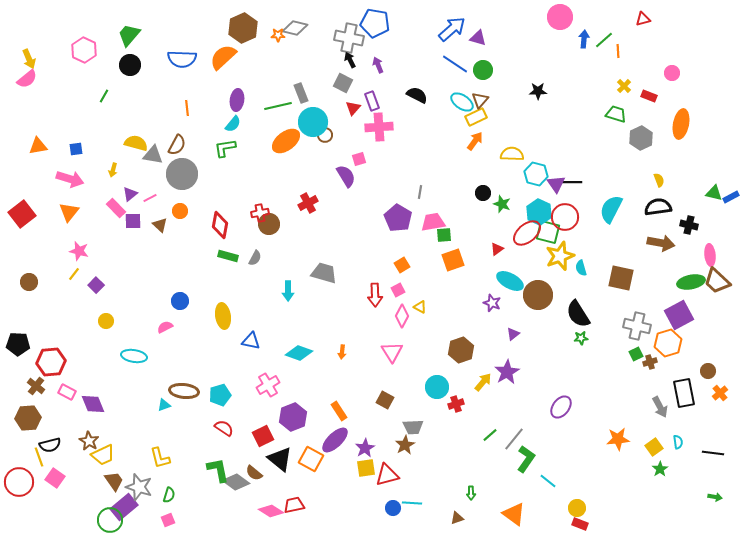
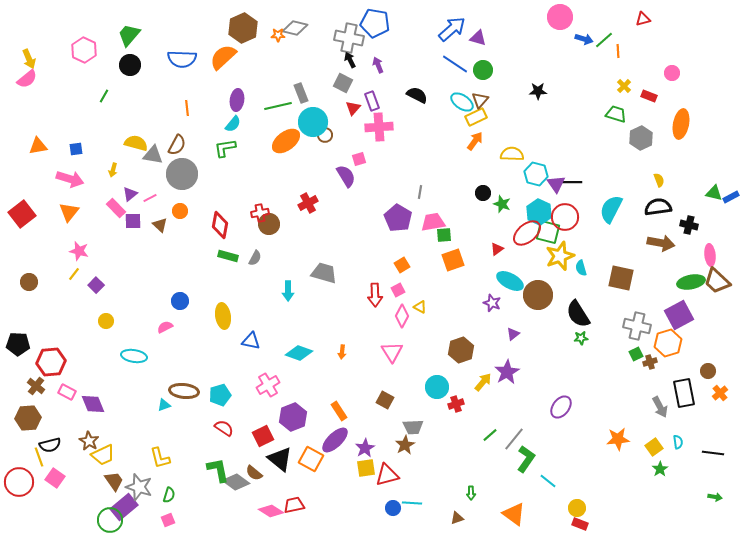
blue arrow at (584, 39): rotated 102 degrees clockwise
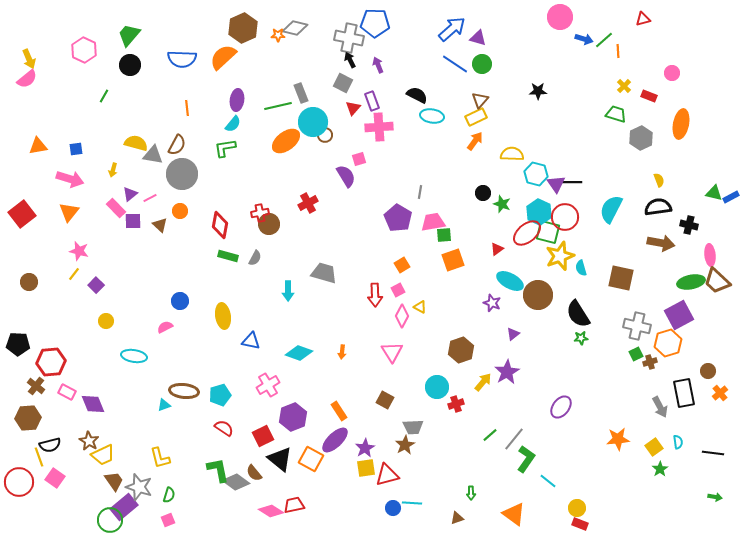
blue pentagon at (375, 23): rotated 8 degrees counterclockwise
green circle at (483, 70): moved 1 px left, 6 px up
cyan ellipse at (462, 102): moved 30 px left, 14 px down; rotated 25 degrees counterclockwise
brown semicircle at (254, 473): rotated 12 degrees clockwise
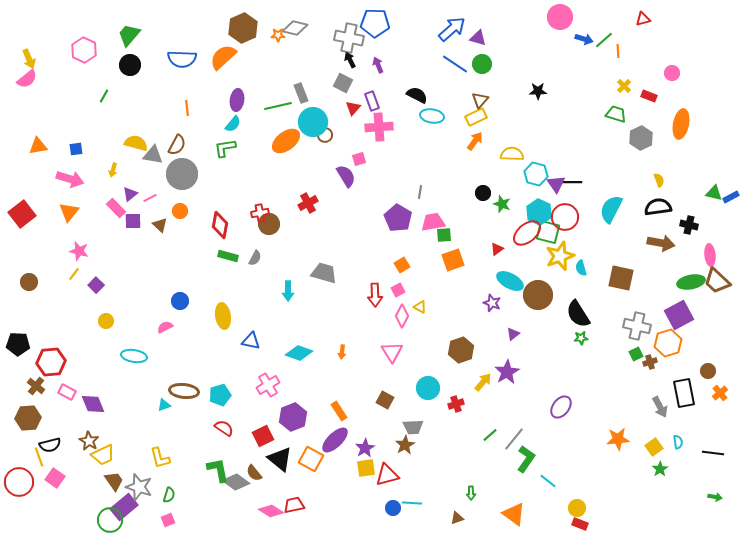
cyan circle at (437, 387): moved 9 px left, 1 px down
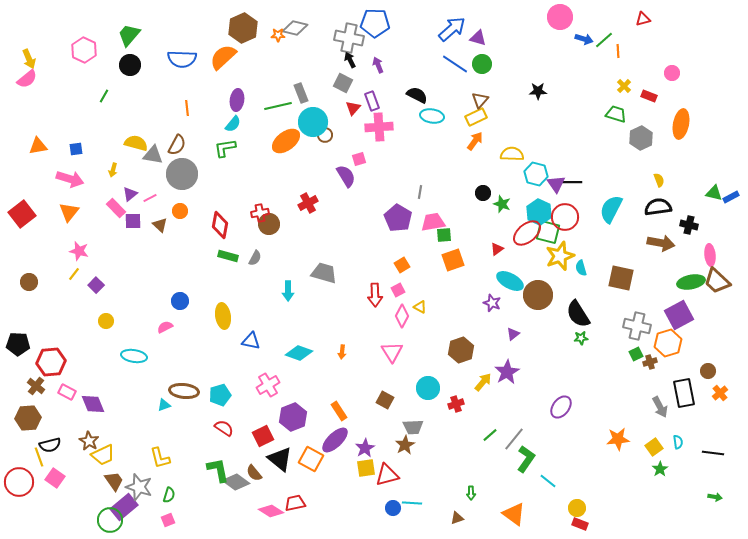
red trapezoid at (294, 505): moved 1 px right, 2 px up
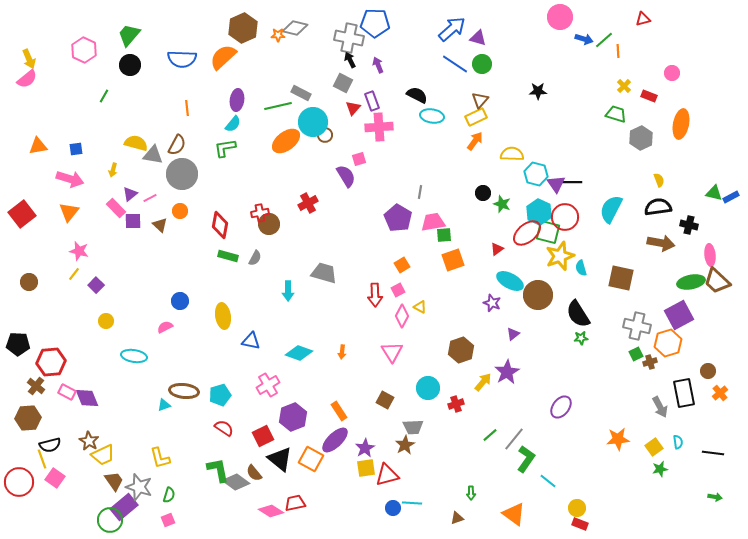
gray rectangle at (301, 93): rotated 42 degrees counterclockwise
purple diamond at (93, 404): moved 6 px left, 6 px up
yellow line at (39, 457): moved 3 px right, 2 px down
green star at (660, 469): rotated 21 degrees clockwise
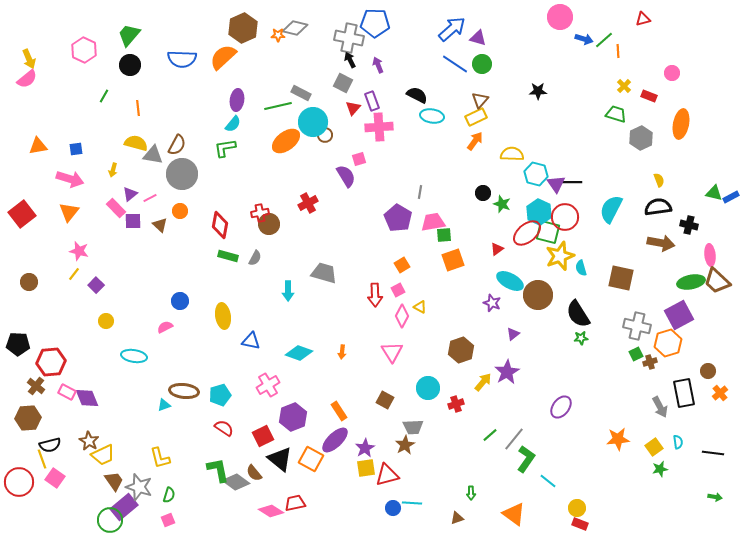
orange line at (187, 108): moved 49 px left
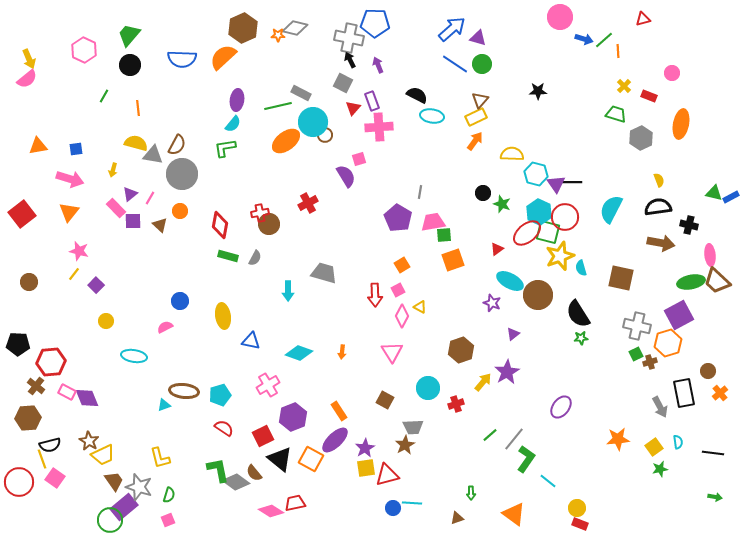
pink line at (150, 198): rotated 32 degrees counterclockwise
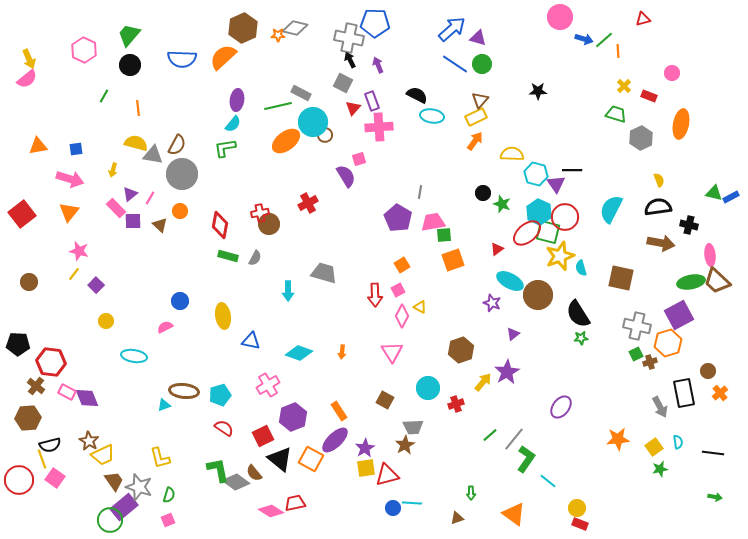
black line at (572, 182): moved 12 px up
red hexagon at (51, 362): rotated 12 degrees clockwise
red circle at (19, 482): moved 2 px up
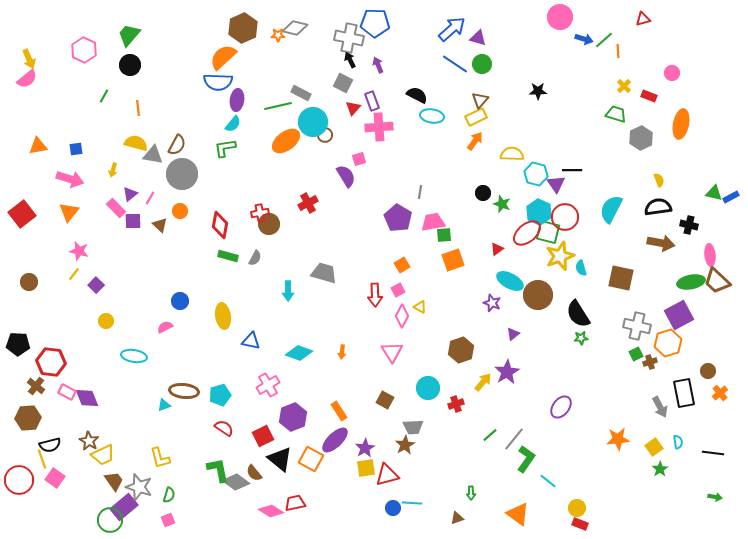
blue semicircle at (182, 59): moved 36 px right, 23 px down
green star at (660, 469): rotated 21 degrees counterclockwise
orange triangle at (514, 514): moved 4 px right
